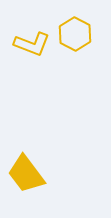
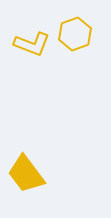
yellow hexagon: rotated 12 degrees clockwise
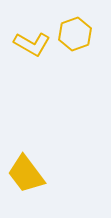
yellow L-shape: rotated 9 degrees clockwise
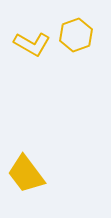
yellow hexagon: moved 1 px right, 1 px down
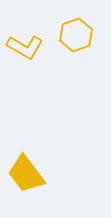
yellow L-shape: moved 7 px left, 3 px down
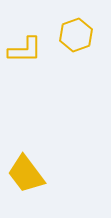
yellow L-shape: moved 3 px down; rotated 30 degrees counterclockwise
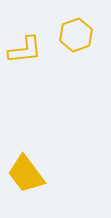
yellow L-shape: rotated 6 degrees counterclockwise
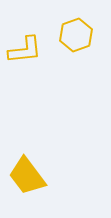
yellow trapezoid: moved 1 px right, 2 px down
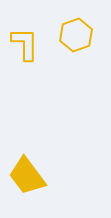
yellow L-shape: moved 6 px up; rotated 84 degrees counterclockwise
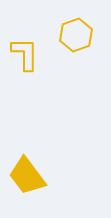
yellow L-shape: moved 10 px down
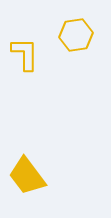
yellow hexagon: rotated 12 degrees clockwise
